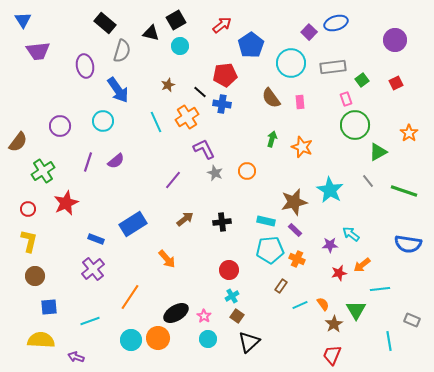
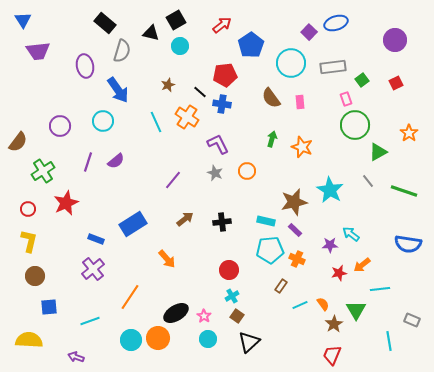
orange cross at (187, 117): rotated 25 degrees counterclockwise
purple L-shape at (204, 149): moved 14 px right, 5 px up
yellow semicircle at (41, 340): moved 12 px left
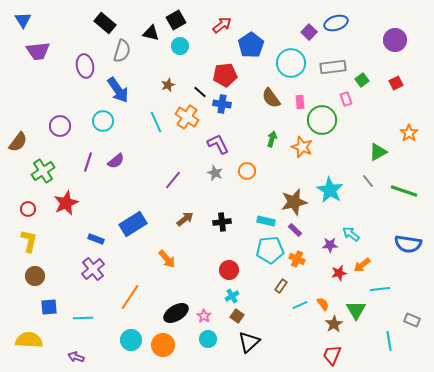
green circle at (355, 125): moved 33 px left, 5 px up
cyan line at (90, 321): moved 7 px left, 3 px up; rotated 18 degrees clockwise
orange circle at (158, 338): moved 5 px right, 7 px down
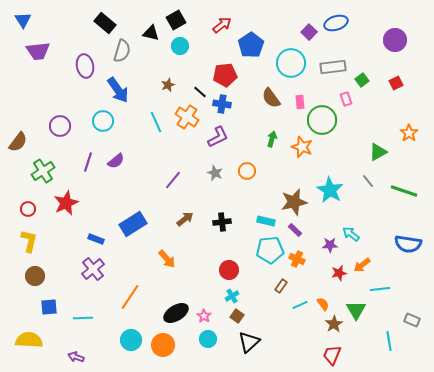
purple L-shape at (218, 144): moved 7 px up; rotated 90 degrees clockwise
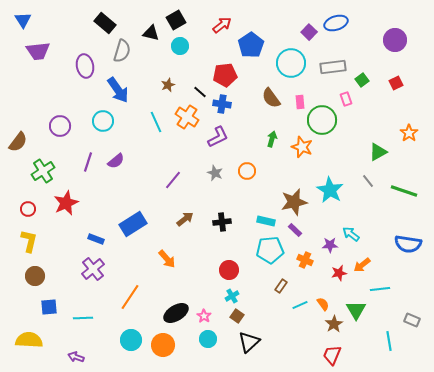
orange cross at (297, 259): moved 8 px right, 1 px down
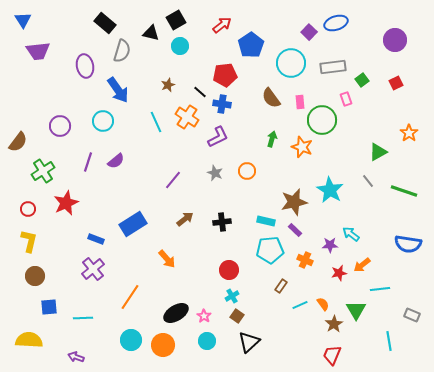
gray rectangle at (412, 320): moved 5 px up
cyan circle at (208, 339): moved 1 px left, 2 px down
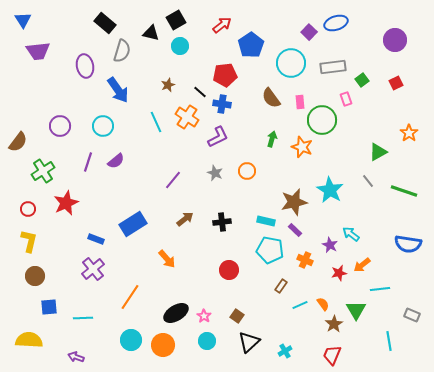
cyan circle at (103, 121): moved 5 px down
purple star at (330, 245): rotated 28 degrees clockwise
cyan pentagon at (270, 250): rotated 16 degrees clockwise
cyan cross at (232, 296): moved 53 px right, 55 px down
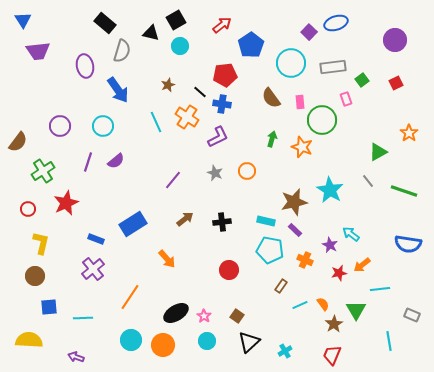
yellow L-shape at (29, 241): moved 12 px right, 2 px down
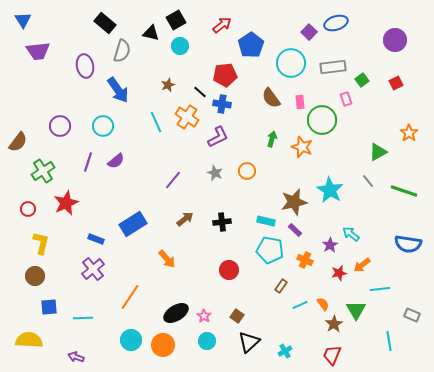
purple star at (330, 245): rotated 14 degrees clockwise
